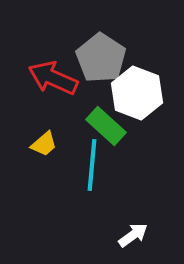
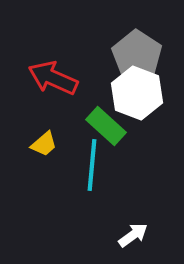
gray pentagon: moved 36 px right, 3 px up
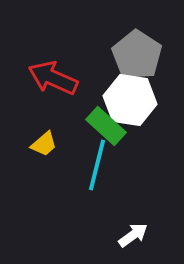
white hexagon: moved 7 px left, 7 px down; rotated 12 degrees counterclockwise
cyan line: moved 5 px right; rotated 9 degrees clockwise
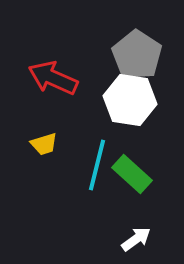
green rectangle: moved 26 px right, 48 px down
yellow trapezoid: rotated 24 degrees clockwise
white arrow: moved 3 px right, 4 px down
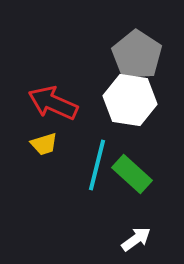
red arrow: moved 25 px down
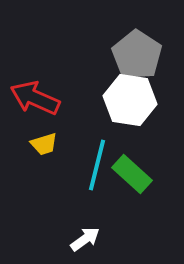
red arrow: moved 18 px left, 5 px up
white arrow: moved 51 px left
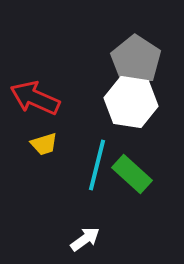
gray pentagon: moved 1 px left, 5 px down
white hexagon: moved 1 px right, 2 px down
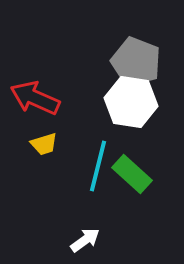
gray pentagon: moved 2 px down; rotated 12 degrees counterclockwise
cyan line: moved 1 px right, 1 px down
white arrow: moved 1 px down
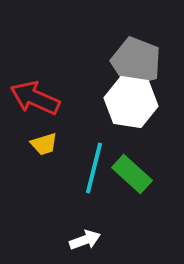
cyan line: moved 4 px left, 2 px down
white arrow: rotated 16 degrees clockwise
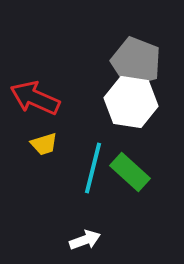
cyan line: moved 1 px left
green rectangle: moved 2 px left, 2 px up
